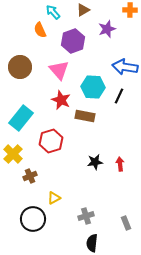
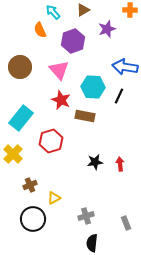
brown cross: moved 9 px down
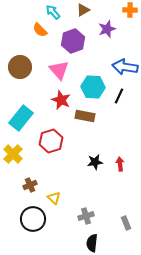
orange semicircle: rotated 21 degrees counterclockwise
yellow triangle: rotated 48 degrees counterclockwise
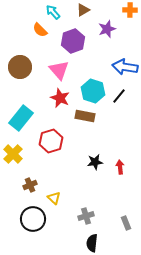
cyan hexagon: moved 4 px down; rotated 15 degrees clockwise
black line: rotated 14 degrees clockwise
red star: moved 1 px left, 2 px up
red arrow: moved 3 px down
